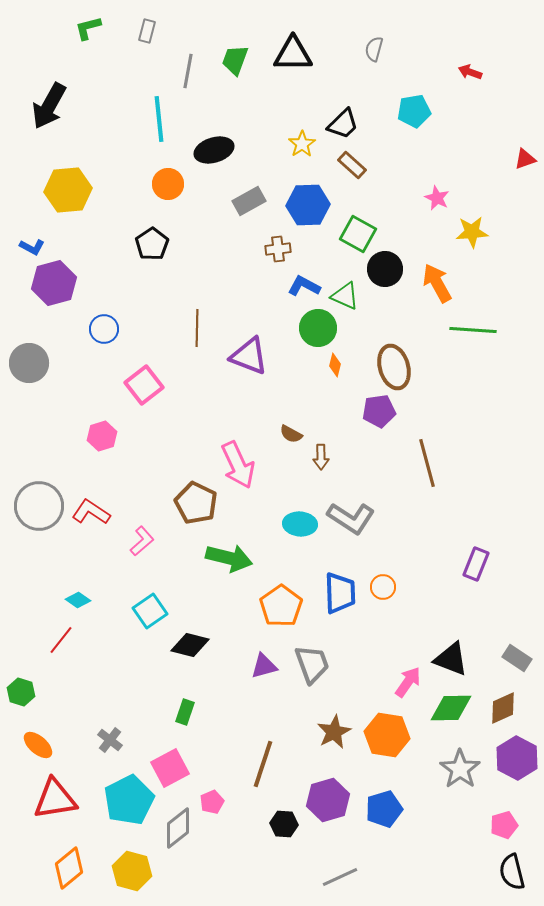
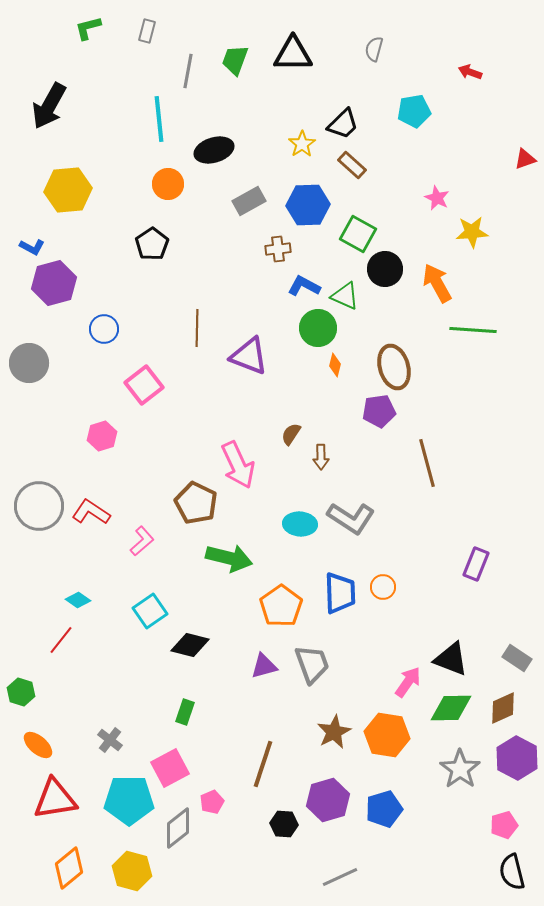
brown semicircle at (291, 434): rotated 95 degrees clockwise
cyan pentagon at (129, 800): rotated 27 degrees clockwise
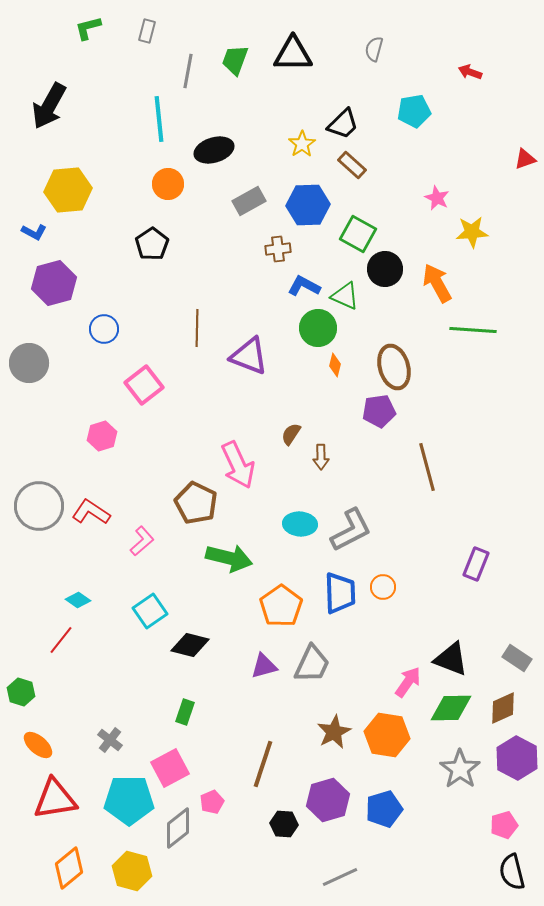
blue L-shape at (32, 247): moved 2 px right, 15 px up
brown line at (427, 463): moved 4 px down
gray L-shape at (351, 518): moved 12 px down; rotated 60 degrees counterclockwise
gray trapezoid at (312, 664): rotated 45 degrees clockwise
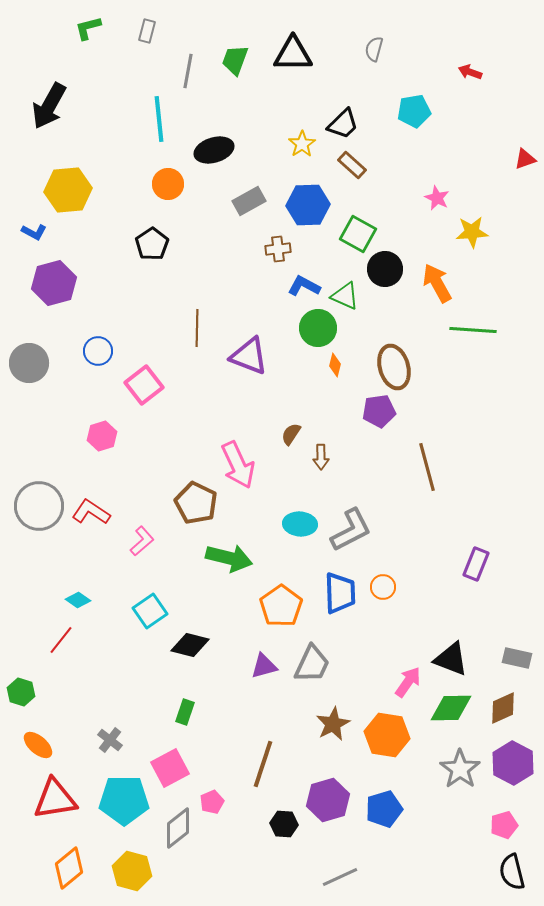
blue circle at (104, 329): moved 6 px left, 22 px down
gray rectangle at (517, 658): rotated 20 degrees counterclockwise
brown star at (334, 732): moved 1 px left, 8 px up
purple hexagon at (517, 758): moved 4 px left, 5 px down
cyan pentagon at (129, 800): moved 5 px left
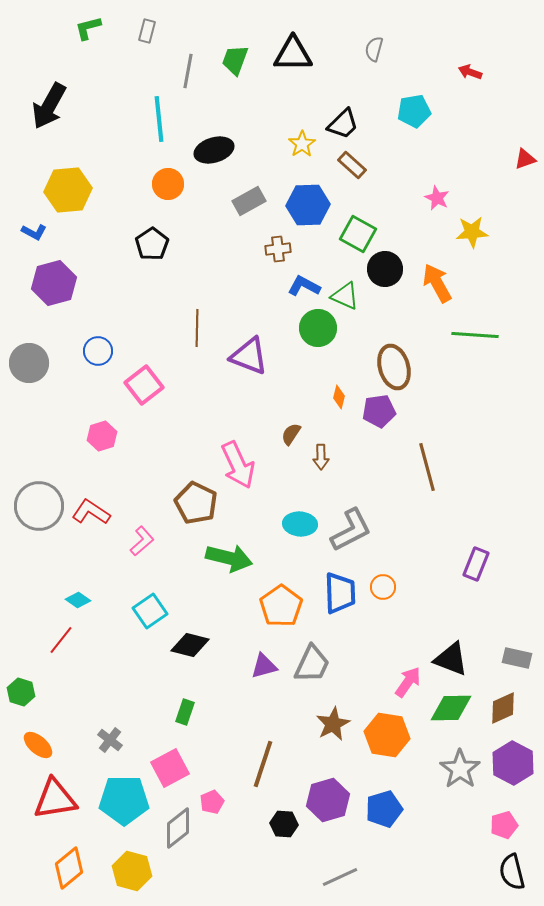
green line at (473, 330): moved 2 px right, 5 px down
orange diamond at (335, 365): moved 4 px right, 32 px down
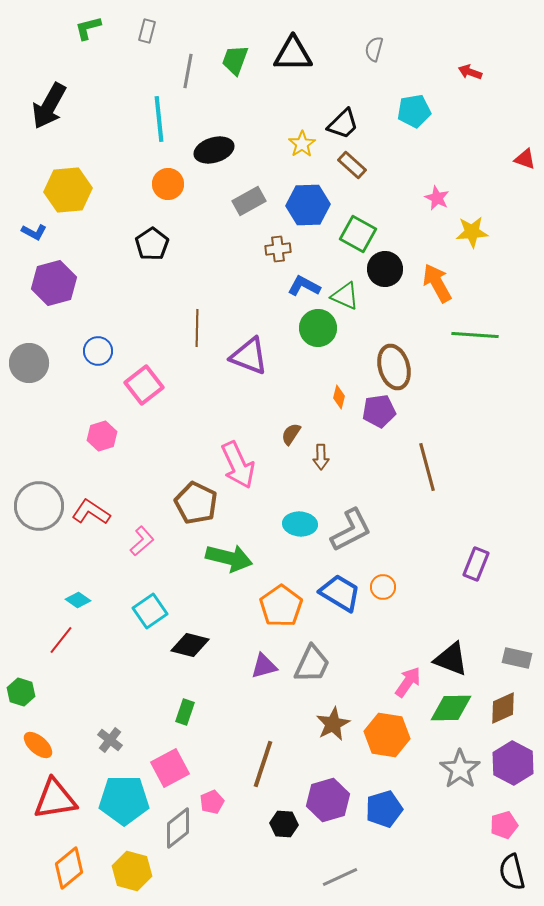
red triangle at (525, 159): rotated 40 degrees clockwise
blue trapezoid at (340, 593): rotated 57 degrees counterclockwise
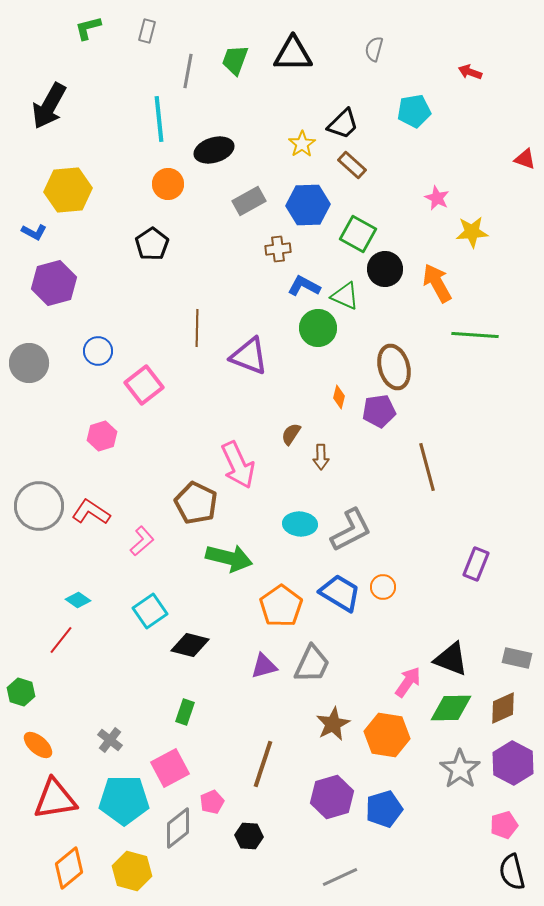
purple hexagon at (328, 800): moved 4 px right, 3 px up
black hexagon at (284, 824): moved 35 px left, 12 px down
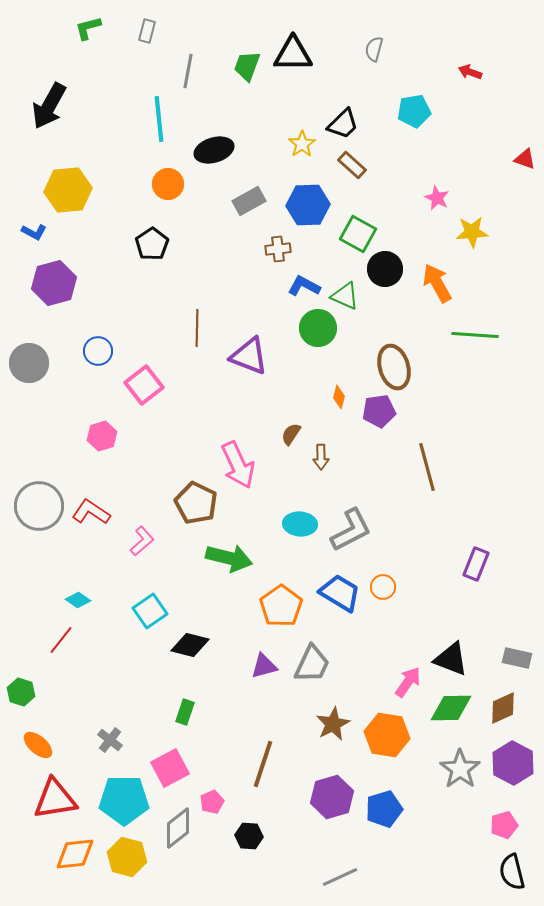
green trapezoid at (235, 60): moved 12 px right, 6 px down
orange diamond at (69, 868): moved 6 px right, 14 px up; rotated 33 degrees clockwise
yellow hexagon at (132, 871): moved 5 px left, 14 px up
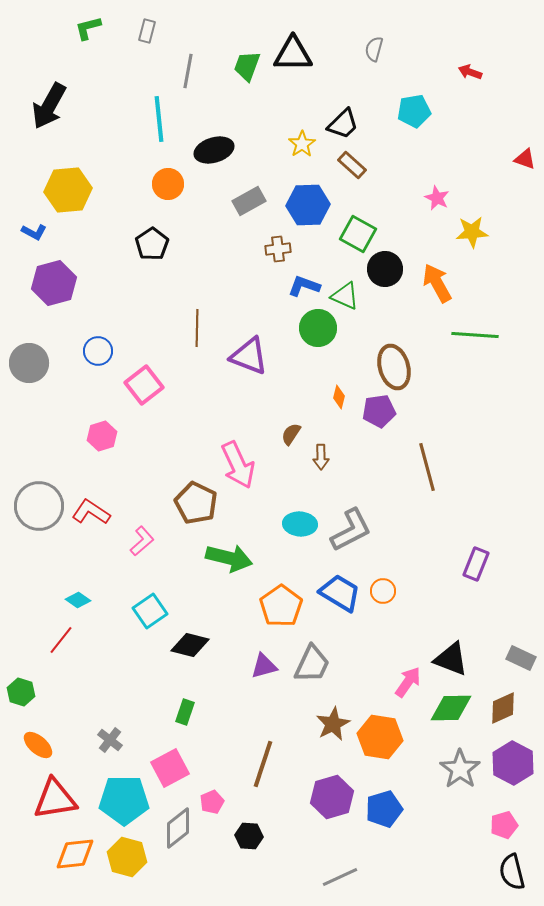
blue L-shape at (304, 286): rotated 8 degrees counterclockwise
orange circle at (383, 587): moved 4 px down
gray rectangle at (517, 658): moved 4 px right; rotated 12 degrees clockwise
orange hexagon at (387, 735): moved 7 px left, 2 px down
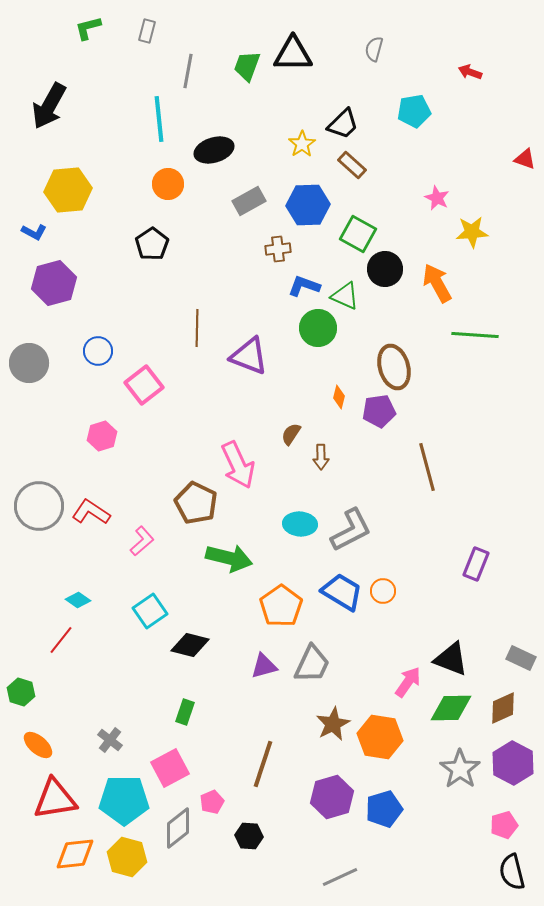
blue trapezoid at (340, 593): moved 2 px right, 1 px up
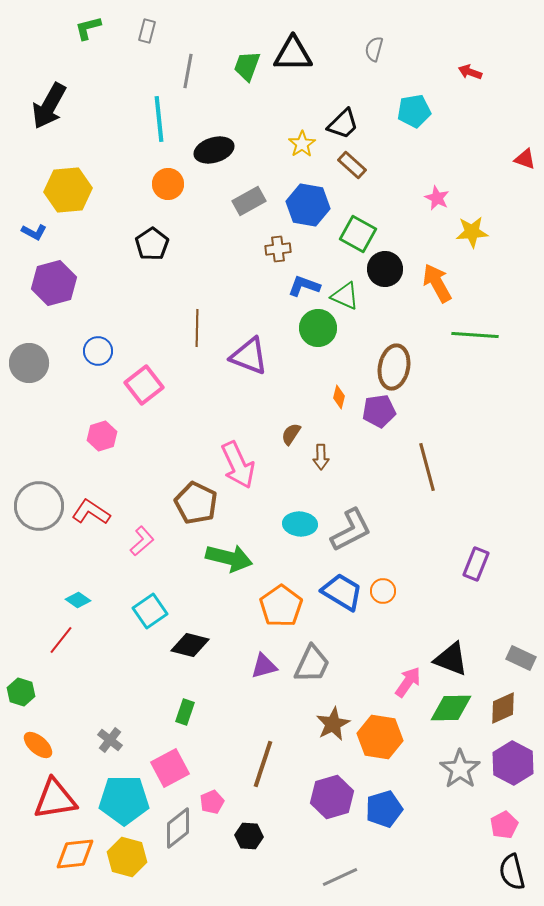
blue hexagon at (308, 205): rotated 12 degrees clockwise
brown ellipse at (394, 367): rotated 27 degrees clockwise
pink pentagon at (504, 825): rotated 12 degrees counterclockwise
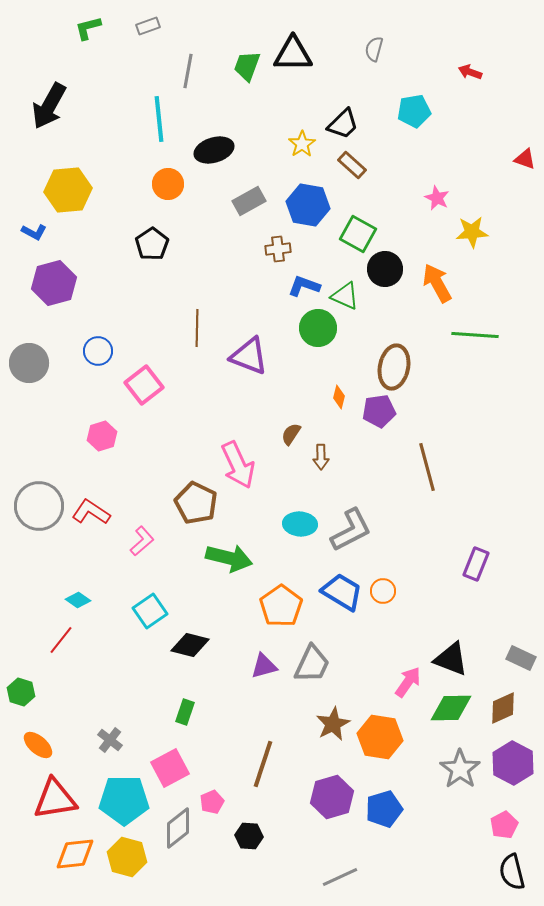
gray rectangle at (147, 31): moved 1 px right, 5 px up; rotated 55 degrees clockwise
